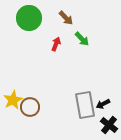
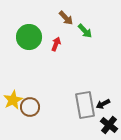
green circle: moved 19 px down
green arrow: moved 3 px right, 8 px up
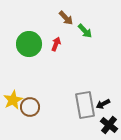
green circle: moved 7 px down
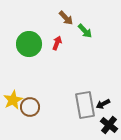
red arrow: moved 1 px right, 1 px up
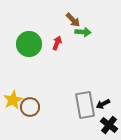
brown arrow: moved 7 px right, 2 px down
green arrow: moved 2 px left, 1 px down; rotated 42 degrees counterclockwise
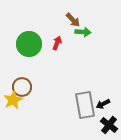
brown circle: moved 8 px left, 20 px up
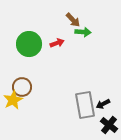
red arrow: rotated 48 degrees clockwise
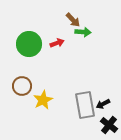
brown circle: moved 1 px up
yellow star: moved 30 px right
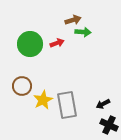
brown arrow: rotated 63 degrees counterclockwise
green circle: moved 1 px right
gray rectangle: moved 18 px left
black cross: rotated 12 degrees counterclockwise
